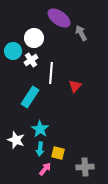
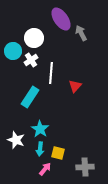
purple ellipse: moved 2 px right, 1 px down; rotated 20 degrees clockwise
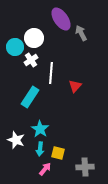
cyan circle: moved 2 px right, 4 px up
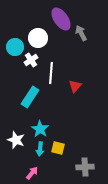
white circle: moved 4 px right
yellow square: moved 5 px up
pink arrow: moved 13 px left, 4 px down
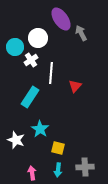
cyan arrow: moved 18 px right, 21 px down
pink arrow: rotated 48 degrees counterclockwise
